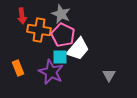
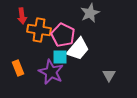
gray star: moved 29 px right, 1 px up; rotated 24 degrees clockwise
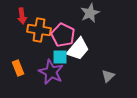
gray triangle: moved 1 px left, 1 px down; rotated 16 degrees clockwise
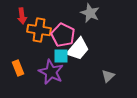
gray star: rotated 24 degrees counterclockwise
cyan square: moved 1 px right, 1 px up
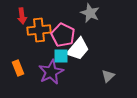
orange cross: rotated 15 degrees counterclockwise
purple star: rotated 20 degrees clockwise
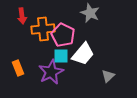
orange cross: moved 4 px right, 1 px up
white trapezoid: moved 5 px right, 5 px down
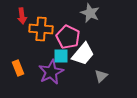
orange cross: moved 2 px left; rotated 10 degrees clockwise
pink pentagon: moved 5 px right, 2 px down
gray triangle: moved 7 px left
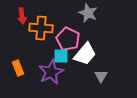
gray star: moved 2 px left
orange cross: moved 1 px up
pink pentagon: moved 2 px down
white trapezoid: moved 2 px right
gray triangle: rotated 16 degrees counterclockwise
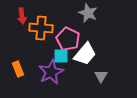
orange rectangle: moved 1 px down
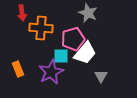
red arrow: moved 3 px up
pink pentagon: moved 5 px right; rotated 30 degrees clockwise
white trapezoid: moved 1 px up
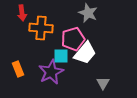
gray triangle: moved 2 px right, 7 px down
